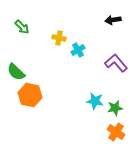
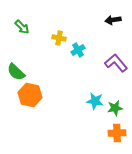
orange cross: moved 1 px right, 1 px down; rotated 36 degrees counterclockwise
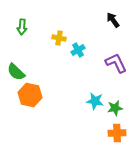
black arrow: rotated 63 degrees clockwise
green arrow: rotated 49 degrees clockwise
purple L-shape: rotated 15 degrees clockwise
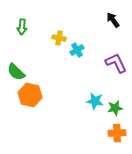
cyan cross: moved 1 px left
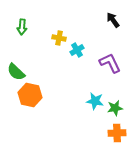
purple L-shape: moved 6 px left
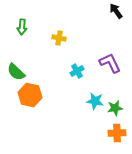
black arrow: moved 3 px right, 9 px up
cyan cross: moved 21 px down
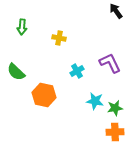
orange hexagon: moved 14 px right
orange cross: moved 2 px left, 1 px up
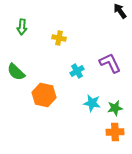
black arrow: moved 4 px right
cyan star: moved 3 px left, 2 px down
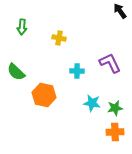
cyan cross: rotated 32 degrees clockwise
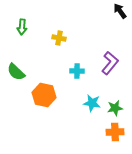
purple L-shape: rotated 65 degrees clockwise
